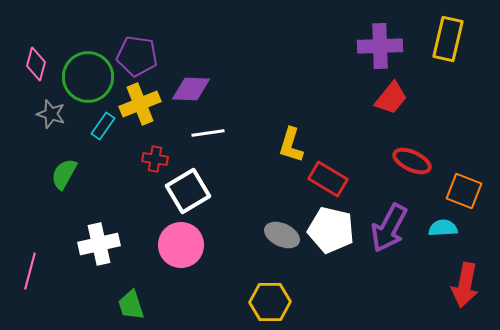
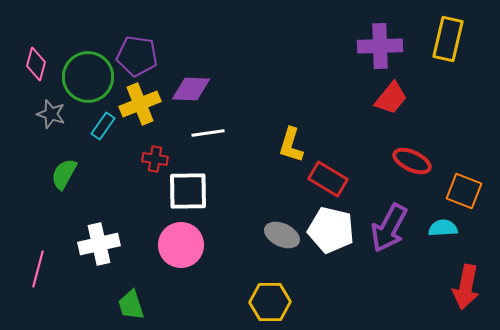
white square: rotated 30 degrees clockwise
pink line: moved 8 px right, 2 px up
red arrow: moved 1 px right, 2 px down
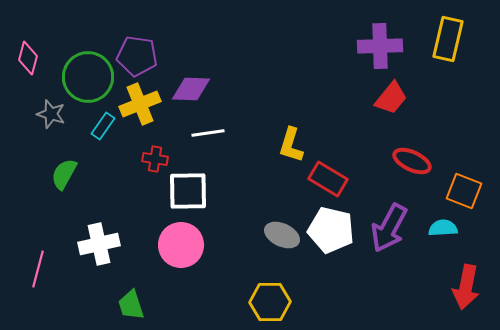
pink diamond: moved 8 px left, 6 px up
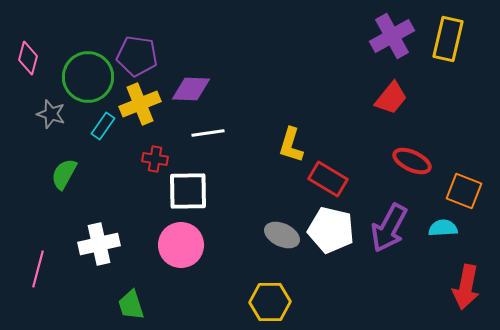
purple cross: moved 12 px right, 10 px up; rotated 27 degrees counterclockwise
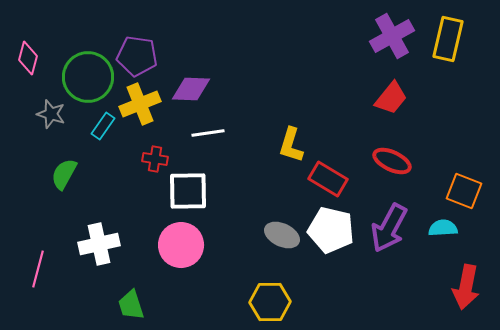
red ellipse: moved 20 px left
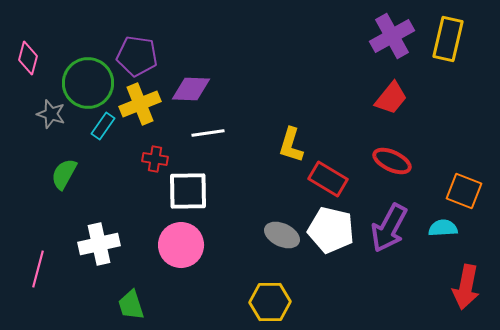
green circle: moved 6 px down
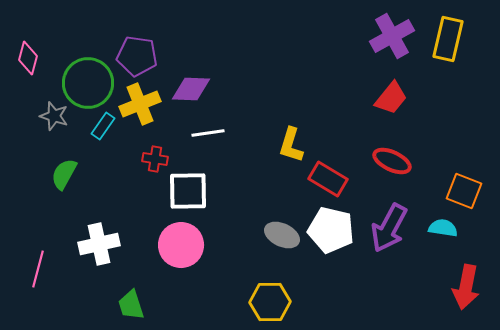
gray star: moved 3 px right, 2 px down
cyan semicircle: rotated 12 degrees clockwise
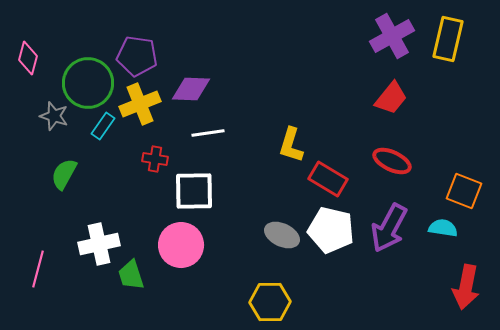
white square: moved 6 px right
green trapezoid: moved 30 px up
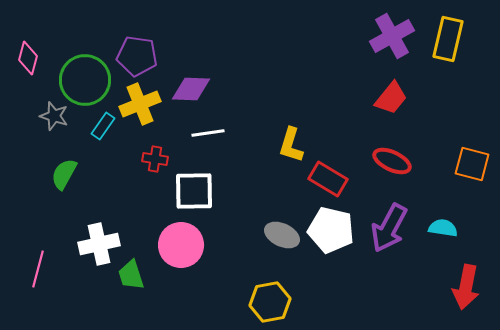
green circle: moved 3 px left, 3 px up
orange square: moved 8 px right, 27 px up; rotated 6 degrees counterclockwise
yellow hexagon: rotated 9 degrees counterclockwise
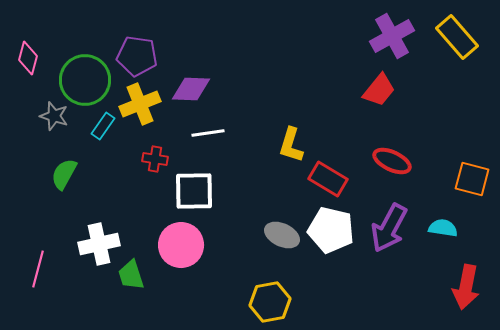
yellow rectangle: moved 9 px right, 2 px up; rotated 54 degrees counterclockwise
red trapezoid: moved 12 px left, 8 px up
orange square: moved 15 px down
